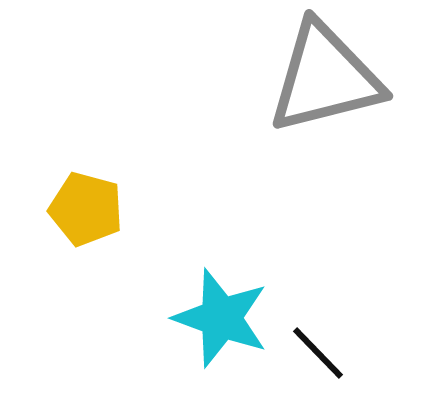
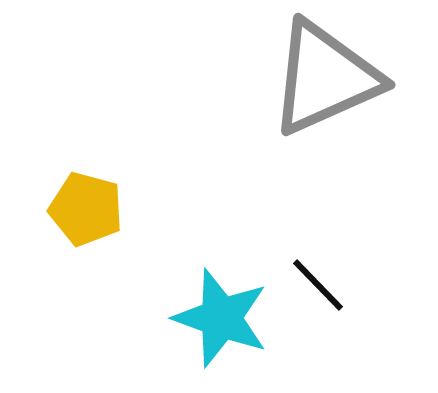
gray triangle: rotated 10 degrees counterclockwise
black line: moved 68 px up
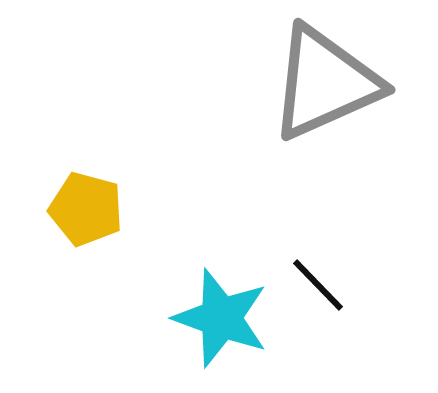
gray triangle: moved 5 px down
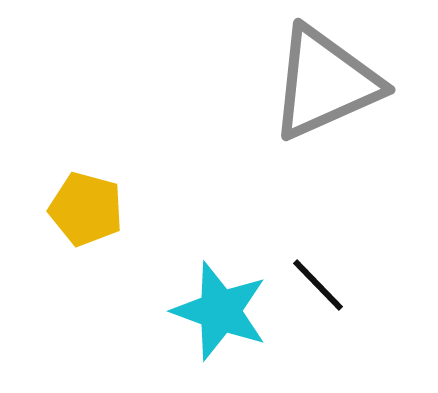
cyan star: moved 1 px left, 7 px up
